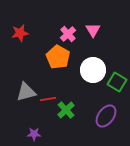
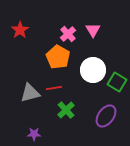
red star: moved 3 px up; rotated 24 degrees counterclockwise
gray triangle: moved 4 px right, 1 px down
red line: moved 6 px right, 11 px up
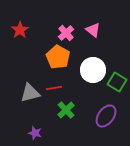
pink triangle: rotated 21 degrees counterclockwise
pink cross: moved 2 px left, 1 px up
purple star: moved 1 px right, 1 px up; rotated 16 degrees clockwise
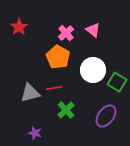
red star: moved 1 px left, 3 px up
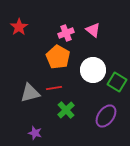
pink cross: rotated 21 degrees clockwise
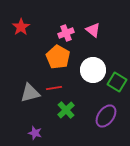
red star: moved 2 px right
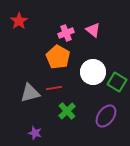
red star: moved 2 px left, 6 px up
white circle: moved 2 px down
green cross: moved 1 px right, 1 px down
